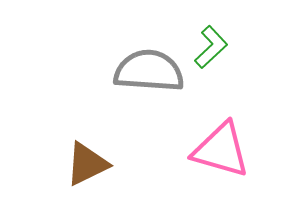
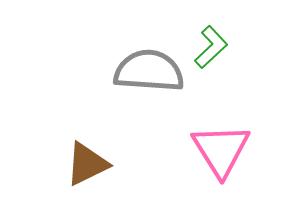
pink triangle: rotated 42 degrees clockwise
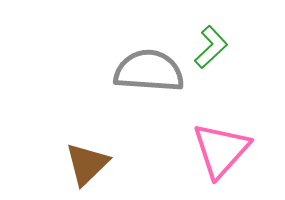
pink triangle: rotated 14 degrees clockwise
brown triangle: rotated 18 degrees counterclockwise
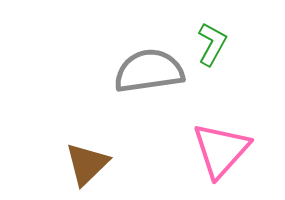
green L-shape: moved 1 px right, 3 px up; rotated 18 degrees counterclockwise
gray semicircle: rotated 12 degrees counterclockwise
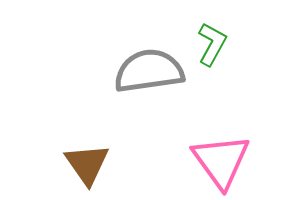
pink triangle: moved 11 px down; rotated 18 degrees counterclockwise
brown triangle: rotated 21 degrees counterclockwise
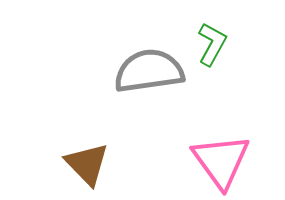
brown triangle: rotated 9 degrees counterclockwise
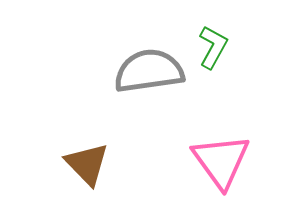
green L-shape: moved 1 px right, 3 px down
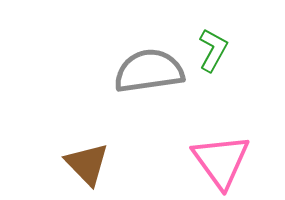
green L-shape: moved 3 px down
